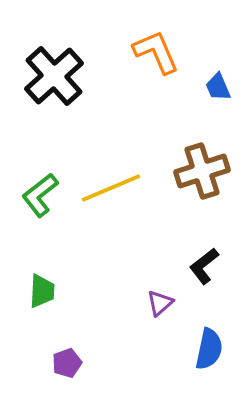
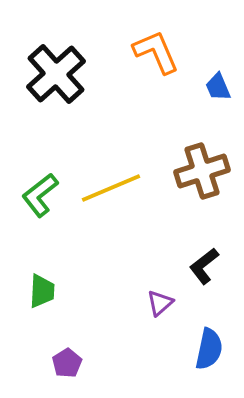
black cross: moved 2 px right, 2 px up
purple pentagon: rotated 12 degrees counterclockwise
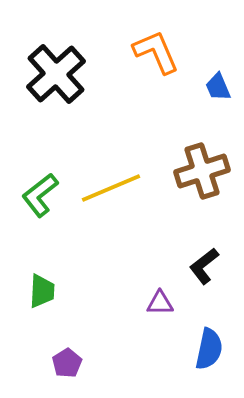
purple triangle: rotated 40 degrees clockwise
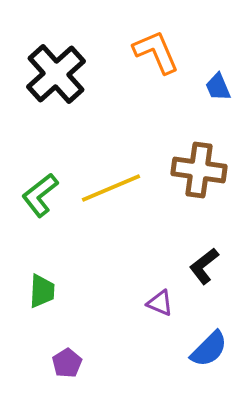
brown cross: moved 3 px left, 1 px up; rotated 26 degrees clockwise
purple triangle: rotated 24 degrees clockwise
blue semicircle: rotated 33 degrees clockwise
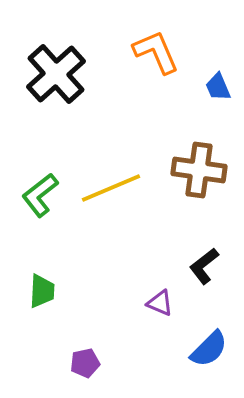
purple pentagon: moved 18 px right; rotated 20 degrees clockwise
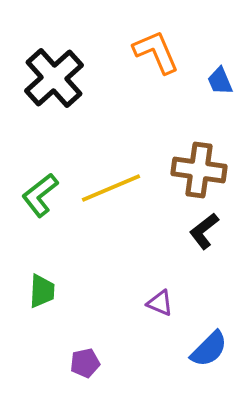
black cross: moved 2 px left, 4 px down
blue trapezoid: moved 2 px right, 6 px up
black L-shape: moved 35 px up
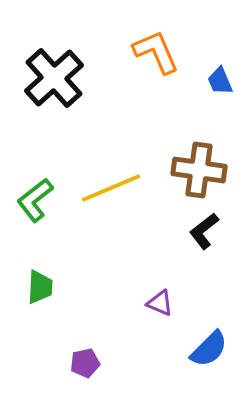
green L-shape: moved 5 px left, 5 px down
green trapezoid: moved 2 px left, 4 px up
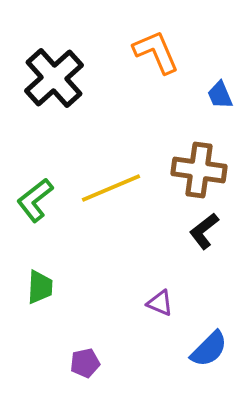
blue trapezoid: moved 14 px down
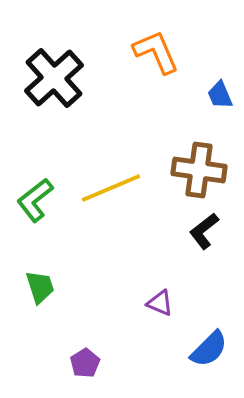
green trapezoid: rotated 21 degrees counterclockwise
purple pentagon: rotated 20 degrees counterclockwise
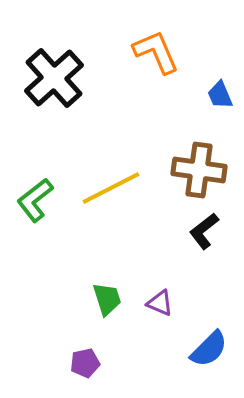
yellow line: rotated 4 degrees counterclockwise
green trapezoid: moved 67 px right, 12 px down
purple pentagon: rotated 20 degrees clockwise
